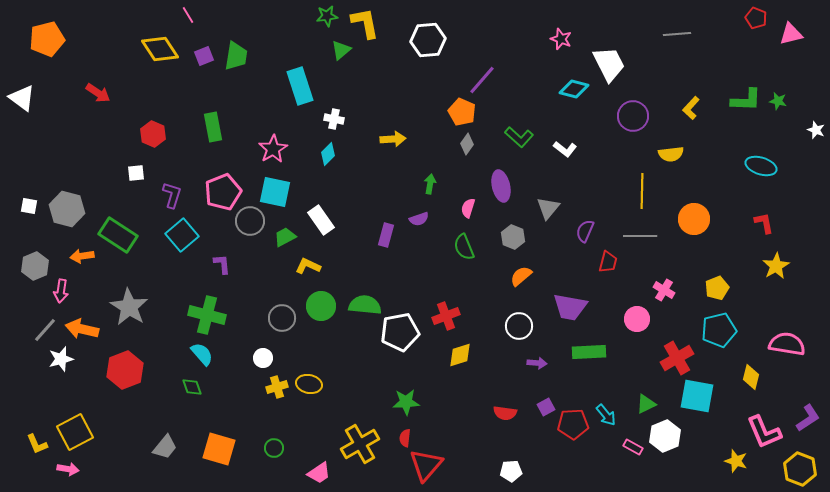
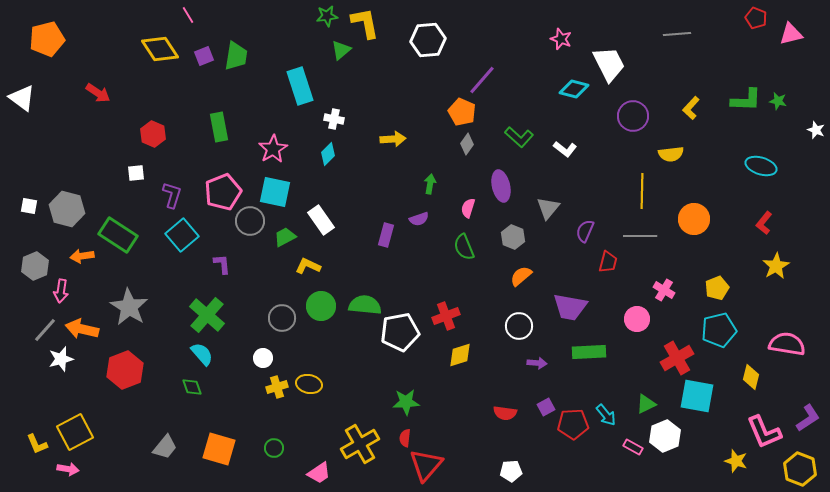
green rectangle at (213, 127): moved 6 px right
red L-shape at (764, 223): rotated 130 degrees counterclockwise
green cross at (207, 315): rotated 27 degrees clockwise
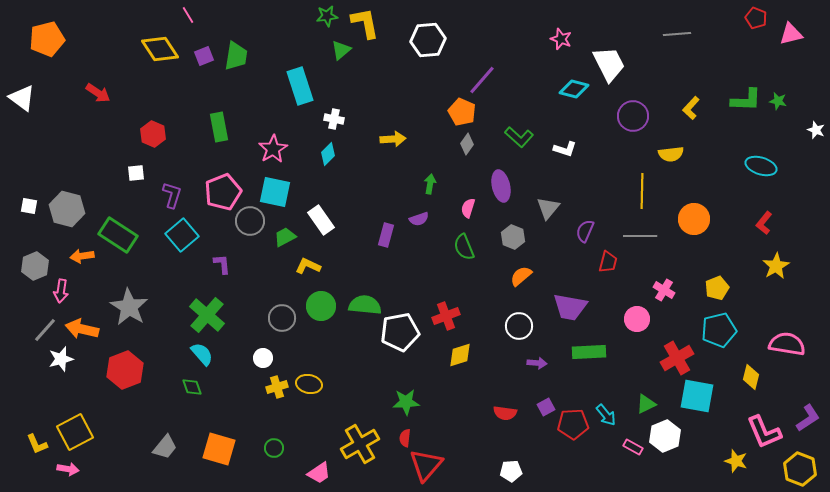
white L-shape at (565, 149): rotated 20 degrees counterclockwise
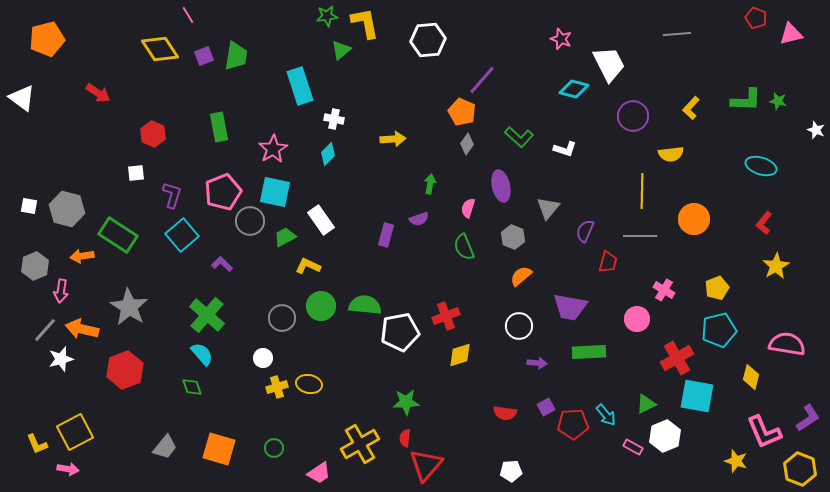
purple L-shape at (222, 264): rotated 40 degrees counterclockwise
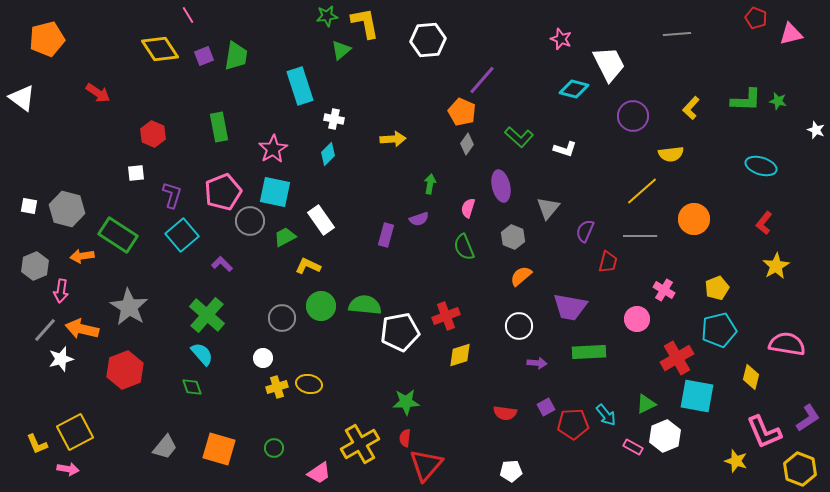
yellow line at (642, 191): rotated 48 degrees clockwise
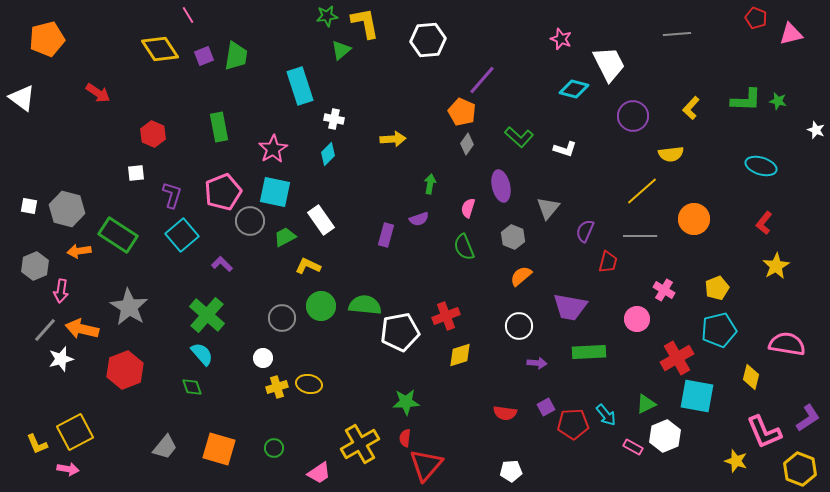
orange arrow at (82, 256): moved 3 px left, 5 px up
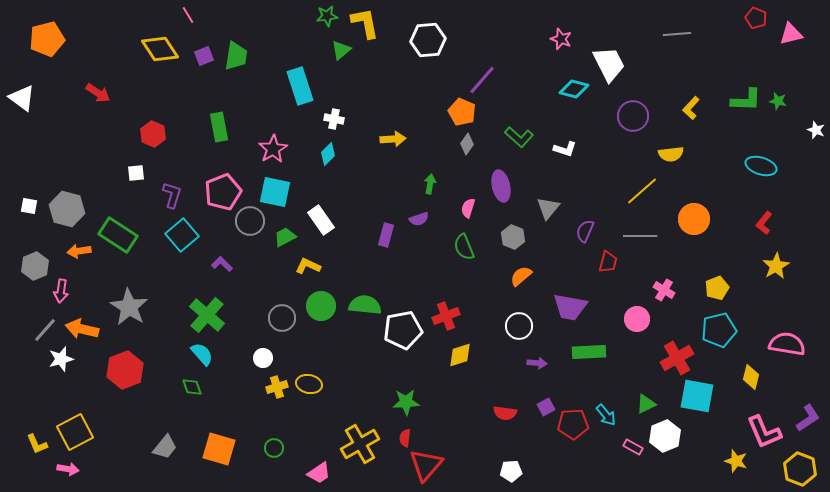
white pentagon at (400, 332): moved 3 px right, 2 px up
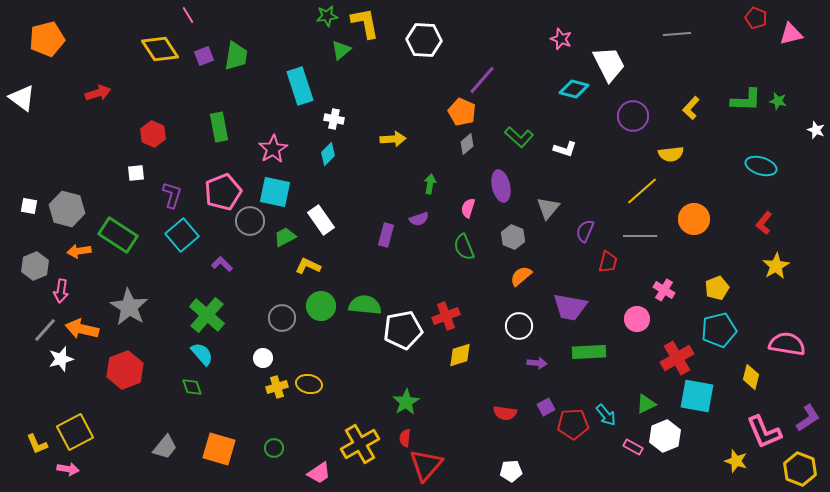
white hexagon at (428, 40): moved 4 px left; rotated 8 degrees clockwise
red arrow at (98, 93): rotated 50 degrees counterclockwise
gray diamond at (467, 144): rotated 15 degrees clockwise
green star at (406, 402): rotated 28 degrees counterclockwise
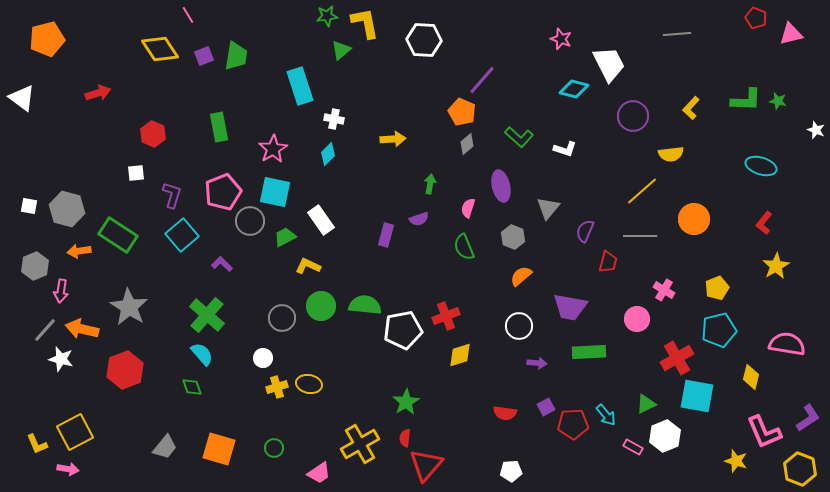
white star at (61, 359): rotated 30 degrees clockwise
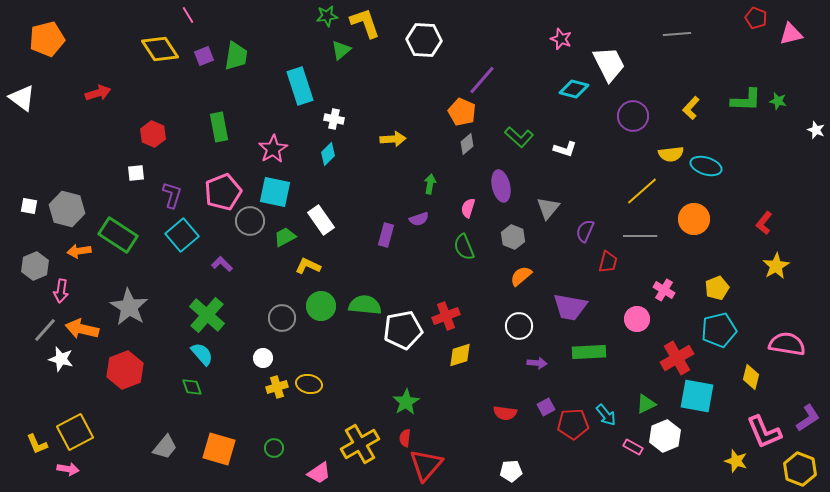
yellow L-shape at (365, 23): rotated 8 degrees counterclockwise
cyan ellipse at (761, 166): moved 55 px left
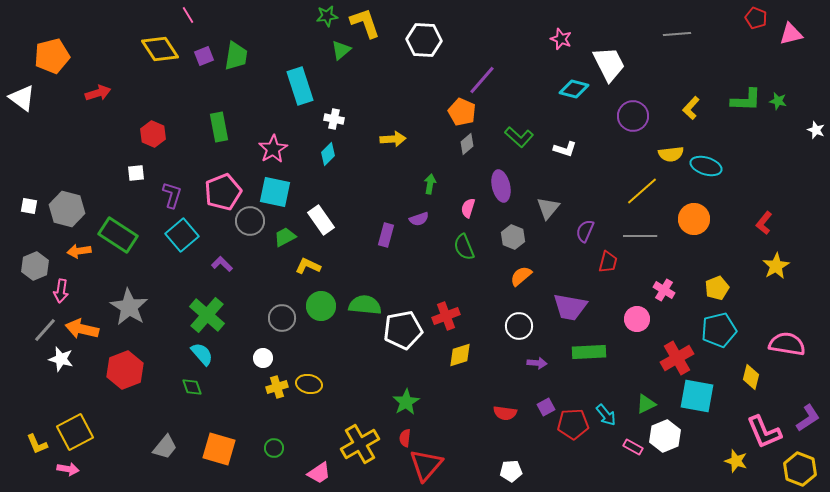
orange pentagon at (47, 39): moved 5 px right, 17 px down
